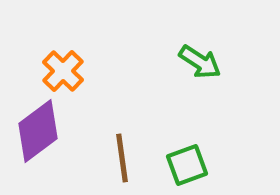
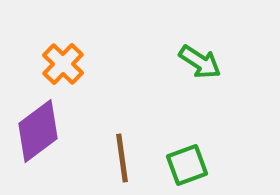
orange cross: moved 7 px up
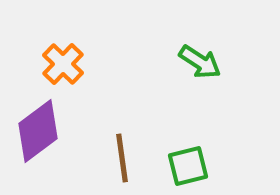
green square: moved 1 px right, 1 px down; rotated 6 degrees clockwise
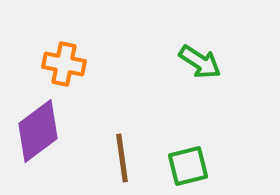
orange cross: moved 1 px right; rotated 33 degrees counterclockwise
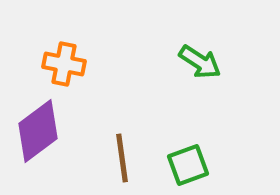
green square: moved 1 px up; rotated 6 degrees counterclockwise
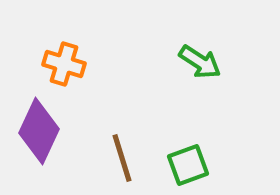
orange cross: rotated 6 degrees clockwise
purple diamond: moved 1 px right; rotated 28 degrees counterclockwise
brown line: rotated 9 degrees counterclockwise
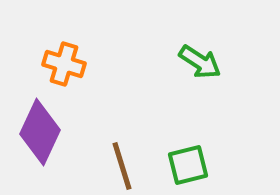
purple diamond: moved 1 px right, 1 px down
brown line: moved 8 px down
green square: rotated 6 degrees clockwise
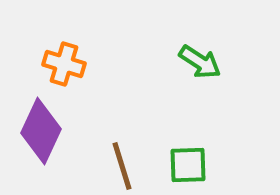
purple diamond: moved 1 px right, 1 px up
green square: rotated 12 degrees clockwise
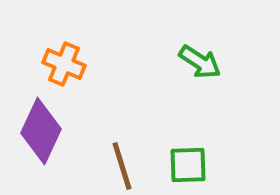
orange cross: rotated 6 degrees clockwise
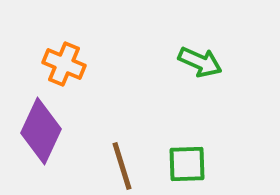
green arrow: rotated 9 degrees counterclockwise
green square: moved 1 px left, 1 px up
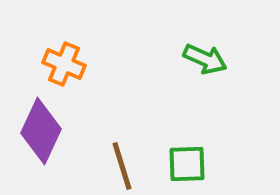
green arrow: moved 5 px right, 3 px up
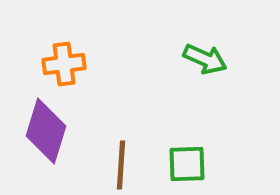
orange cross: rotated 30 degrees counterclockwise
purple diamond: moved 5 px right; rotated 8 degrees counterclockwise
brown line: moved 1 px left, 1 px up; rotated 21 degrees clockwise
